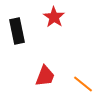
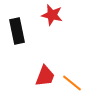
red star: moved 2 px left, 2 px up; rotated 20 degrees counterclockwise
orange line: moved 11 px left, 1 px up
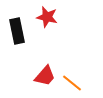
red star: moved 5 px left, 2 px down
red trapezoid: rotated 20 degrees clockwise
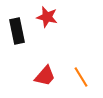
orange line: moved 9 px right, 6 px up; rotated 20 degrees clockwise
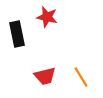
black rectangle: moved 3 px down
red trapezoid: rotated 35 degrees clockwise
